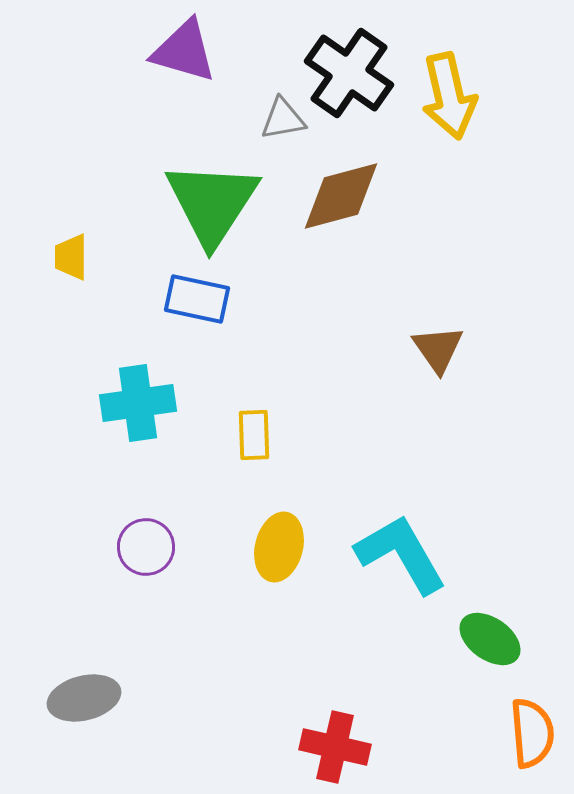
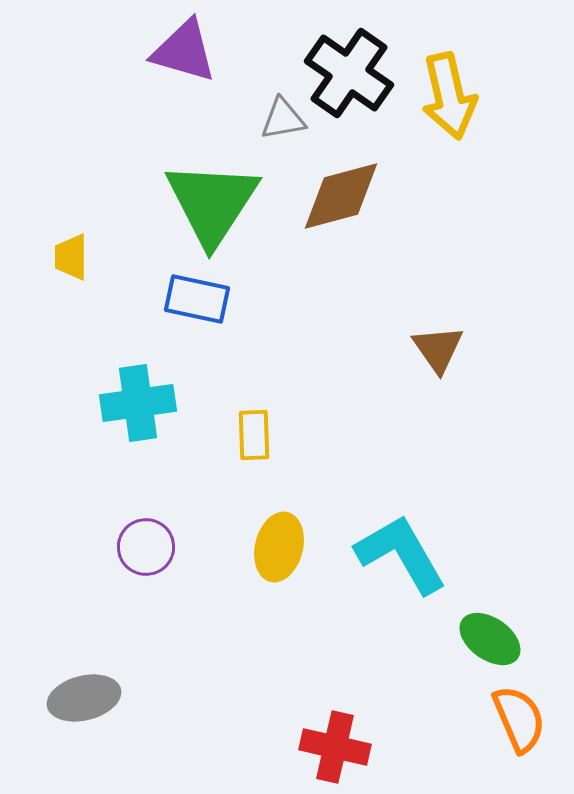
orange semicircle: moved 13 px left, 14 px up; rotated 18 degrees counterclockwise
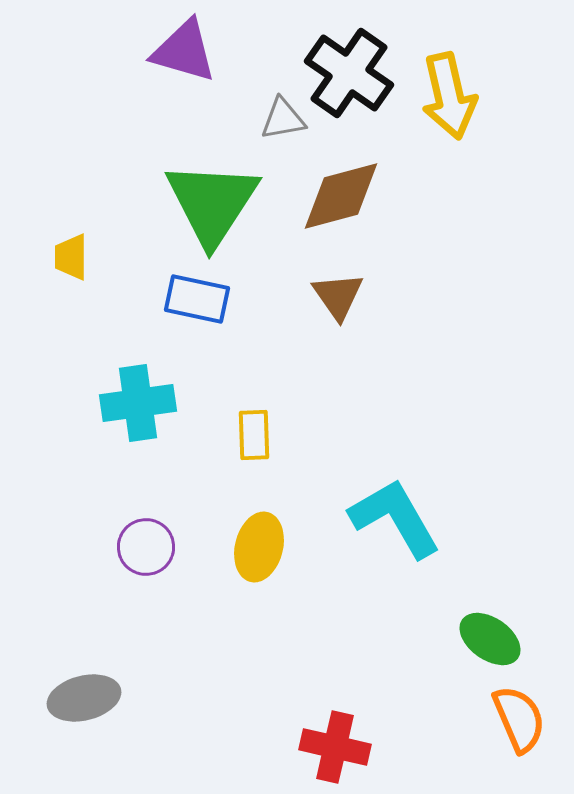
brown triangle: moved 100 px left, 53 px up
yellow ellipse: moved 20 px left
cyan L-shape: moved 6 px left, 36 px up
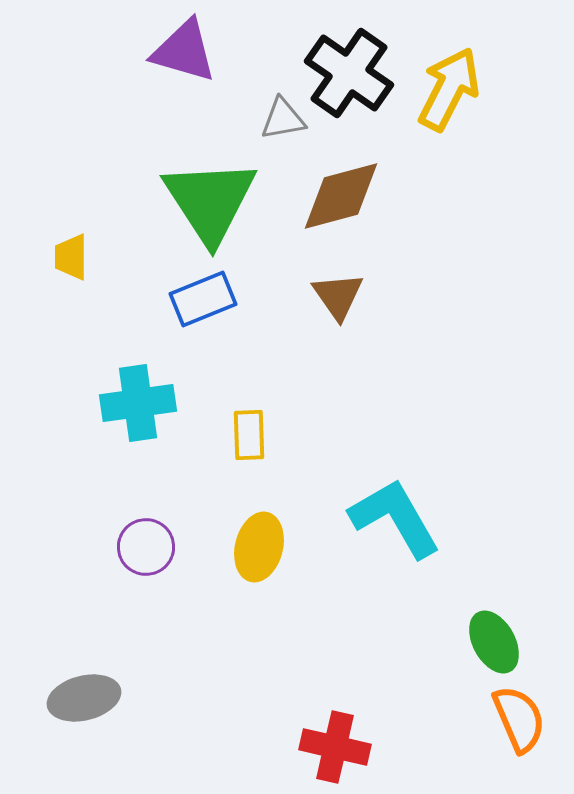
yellow arrow: moved 7 px up; rotated 140 degrees counterclockwise
green triangle: moved 2 px left, 2 px up; rotated 6 degrees counterclockwise
blue rectangle: moved 6 px right; rotated 34 degrees counterclockwise
yellow rectangle: moved 5 px left
green ellipse: moved 4 px right, 3 px down; rotated 26 degrees clockwise
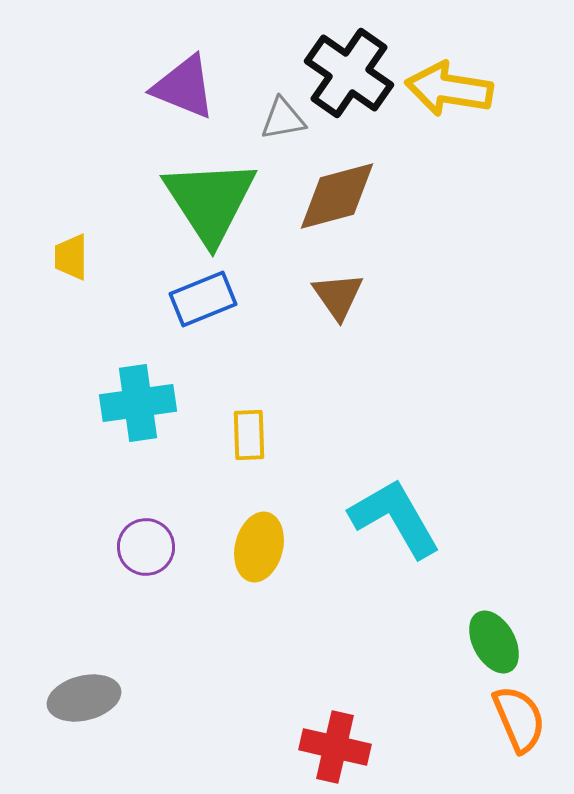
purple triangle: moved 36 px down; rotated 6 degrees clockwise
yellow arrow: rotated 108 degrees counterclockwise
brown diamond: moved 4 px left
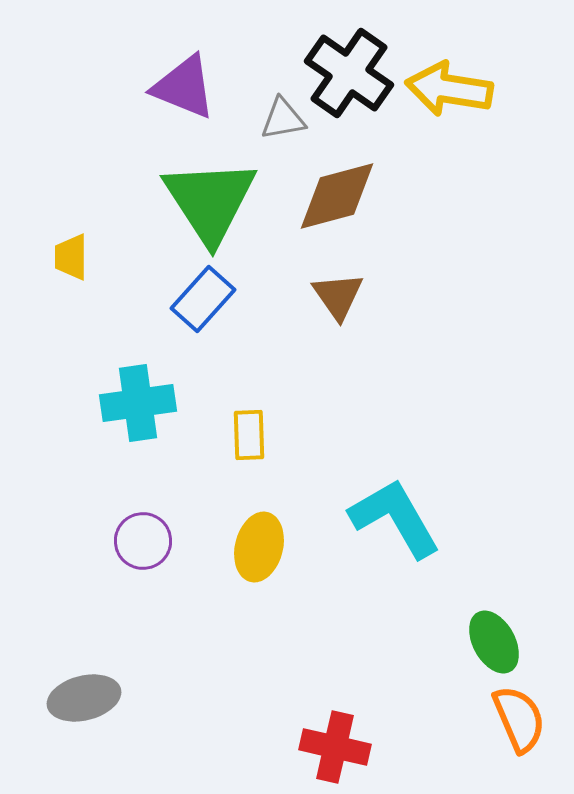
blue rectangle: rotated 26 degrees counterclockwise
purple circle: moved 3 px left, 6 px up
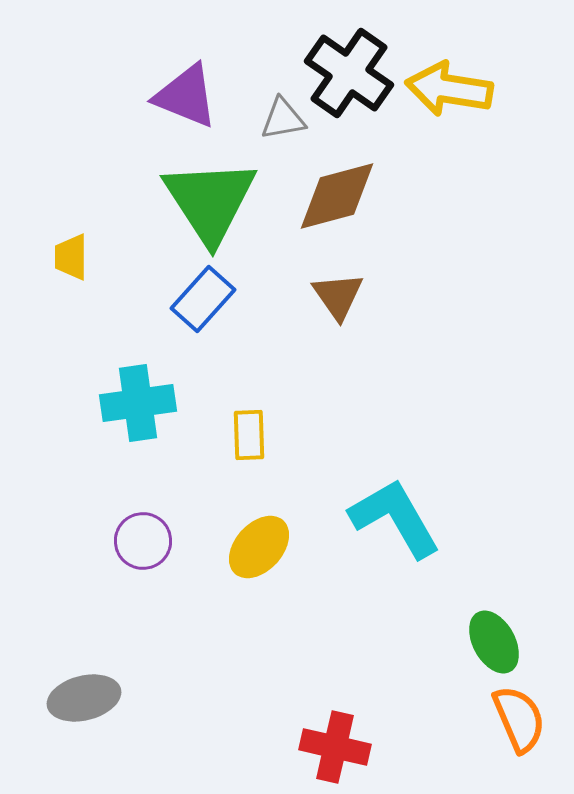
purple triangle: moved 2 px right, 9 px down
yellow ellipse: rotated 28 degrees clockwise
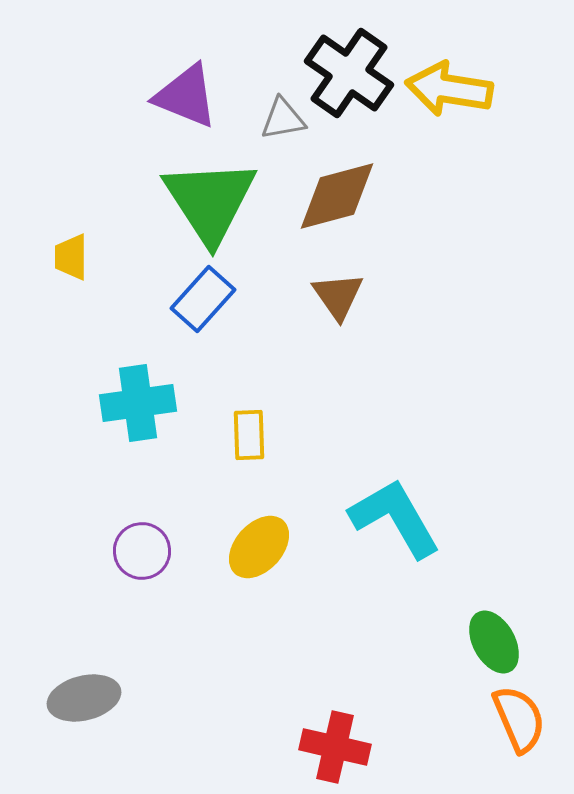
purple circle: moved 1 px left, 10 px down
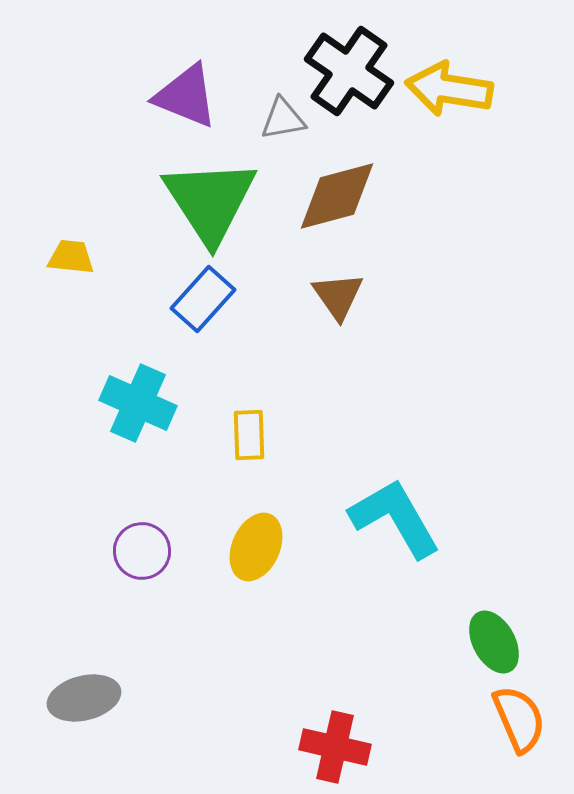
black cross: moved 2 px up
yellow trapezoid: rotated 96 degrees clockwise
cyan cross: rotated 32 degrees clockwise
yellow ellipse: moved 3 px left; rotated 18 degrees counterclockwise
